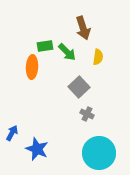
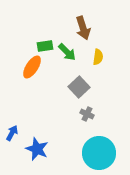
orange ellipse: rotated 30 degrees clockwise
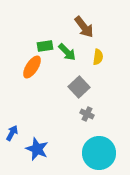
brown arrow: moved 1 px right, 1 px up; rotated 20 degrees counterclockwise
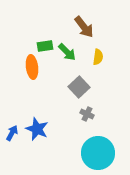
orange ellipse: rotated 40 degrees counterclockwise
blue star: moved 20 px up
cyan circle: moved 1 px left
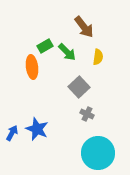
green rectangle: rotated 21 degrees counterclockwise
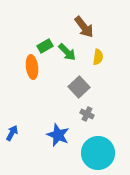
blue star: moved 21 px right, 6 px down
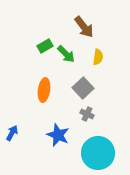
green arrow: moved 1 px left, 2 px down
orange ellipse: moved 12 px right, 23 px down; rotated 15 degrees clockwise
gray square: moved 4 px right, 1 px down
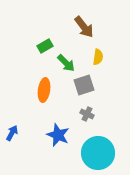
green arrow: moved 9 px down
gray square: moved 1 px right, 3 px up; rotated 25 degrees clockwise
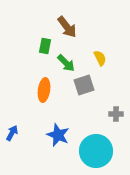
brown arrow: moved 17 px left
green rectangle: rotated 49 degrees counterclockwise
yellow semicircle: moved 2 px right, 1 px down; rotated 35 degrees counterclockwise
gray cross: moved 29 px right; rotated 24 degrees counterclockwise
cyan circle: moved 2 px left, 2 px up
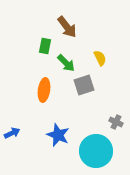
gray cross: moved 8 px down; rotated 24 degrees clockwise
blue arrow: rotated 35 degrees clockwise
